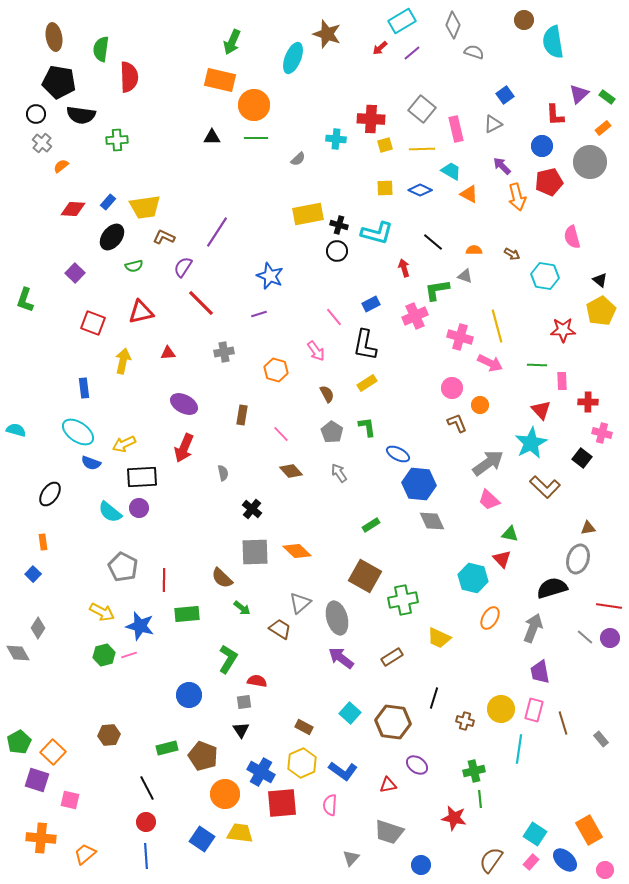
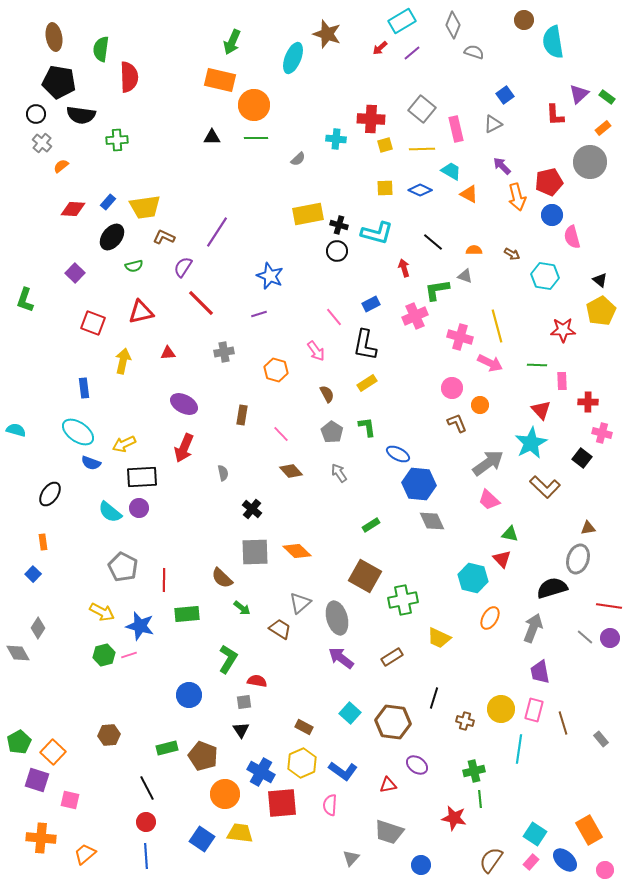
blue circle at (542, 146): moved 10 px right, 69 px down
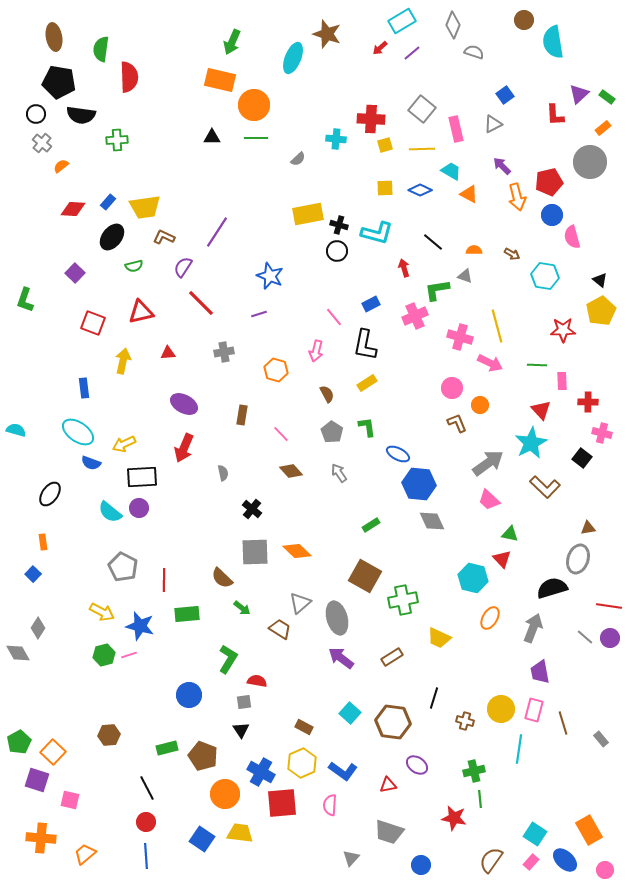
pink arrow at (316, 351): rotated 50 degrees clockwise
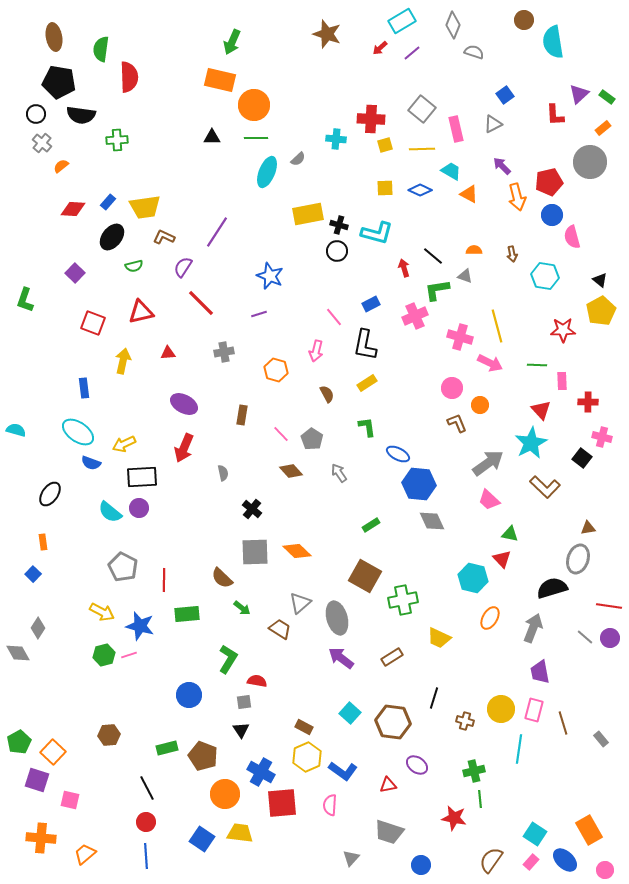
cyan ellipse at (293, 58): moved 26 px left, 114 px down
black line at (433, 242): moved 14 px down
brown arrow at (512, 254): rotated 49 degrees clockwise
gray pentagon at (332, 432): moved 20 px left, 7 px down
pink cross at (602, 433): moved 4 px down
yellow hexagon at (302, 763): moved 5 px right, 6 px up
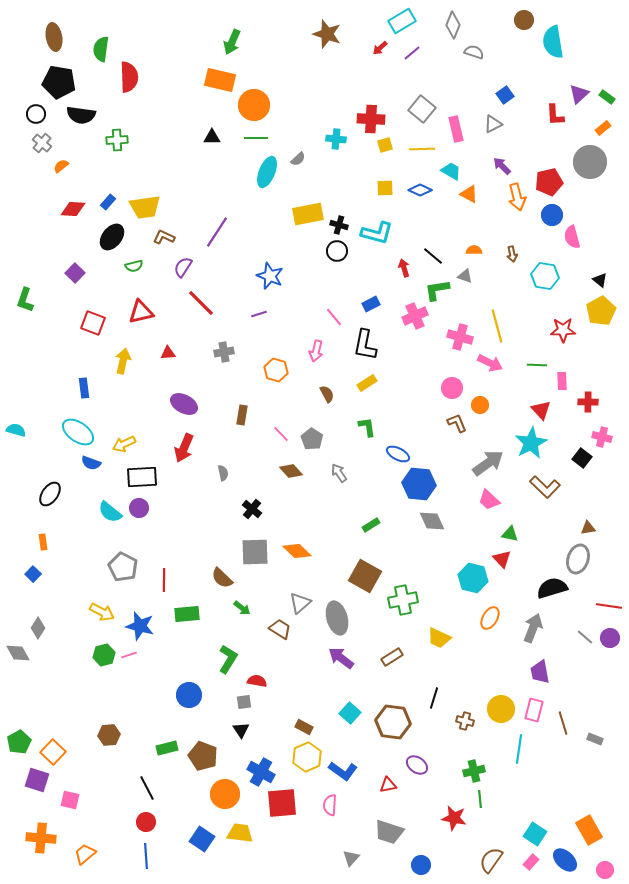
gray rectangle at (601, 739): moved 6 px left; rotated 28 degrees counterclockwise
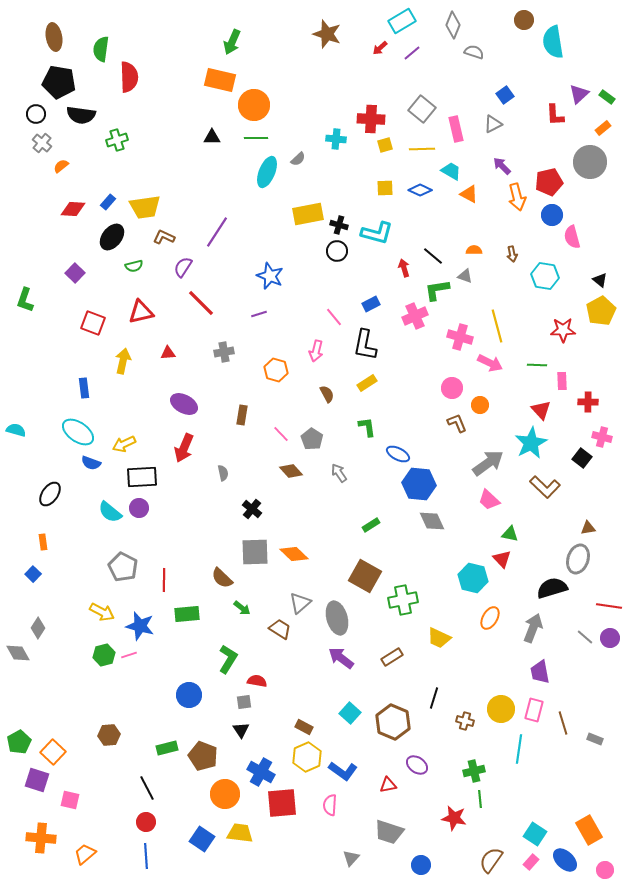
green cross at (117, 140): rotated 15 degrees counterclockwise
orange diamond at (297, 551): moved 3 px left, 3 px down
brown hexagon at (393, 722): rotated 16 degrees clockwise
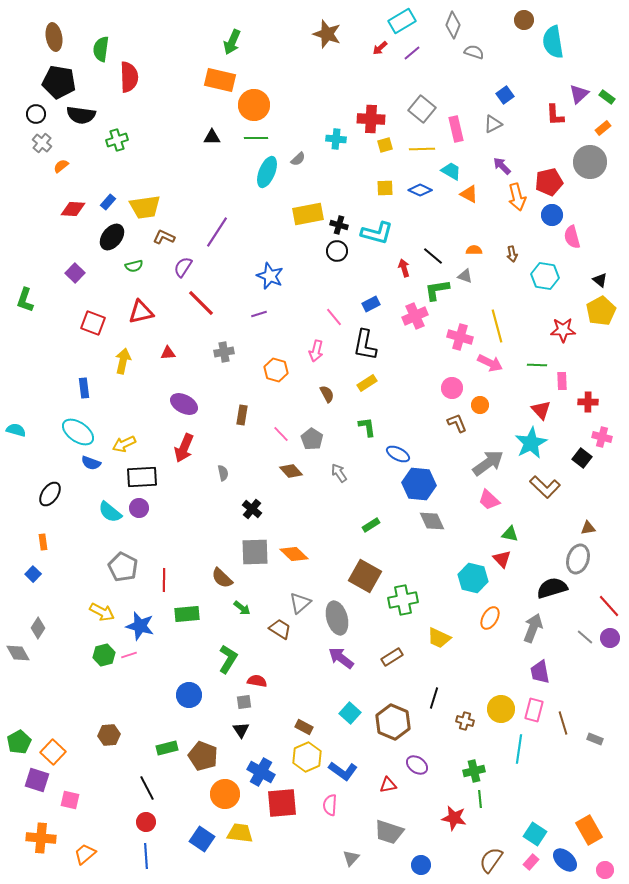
red line at (609, 606): rotated 40 degrees clockwise
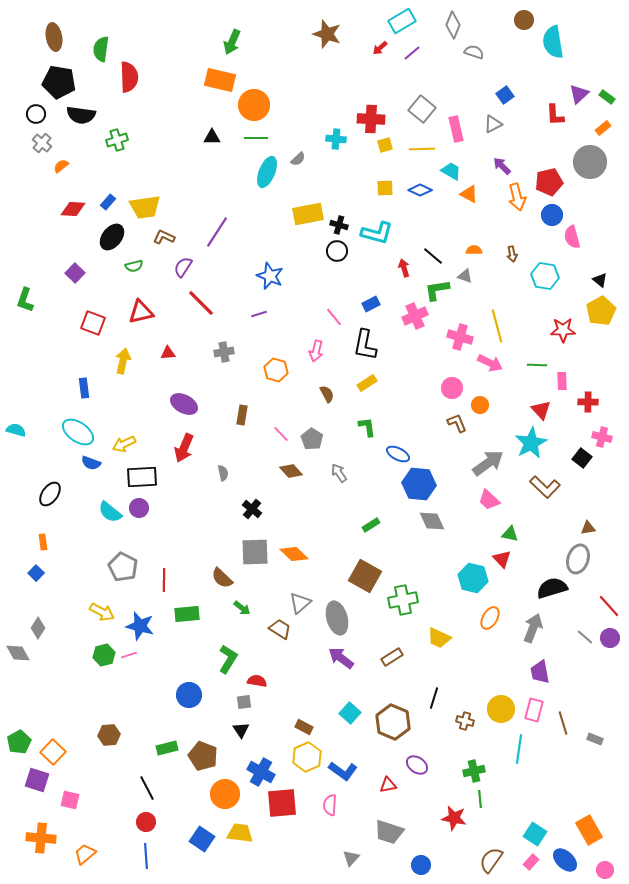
blue square at (33, 574): moved 3 px right, 1 px up
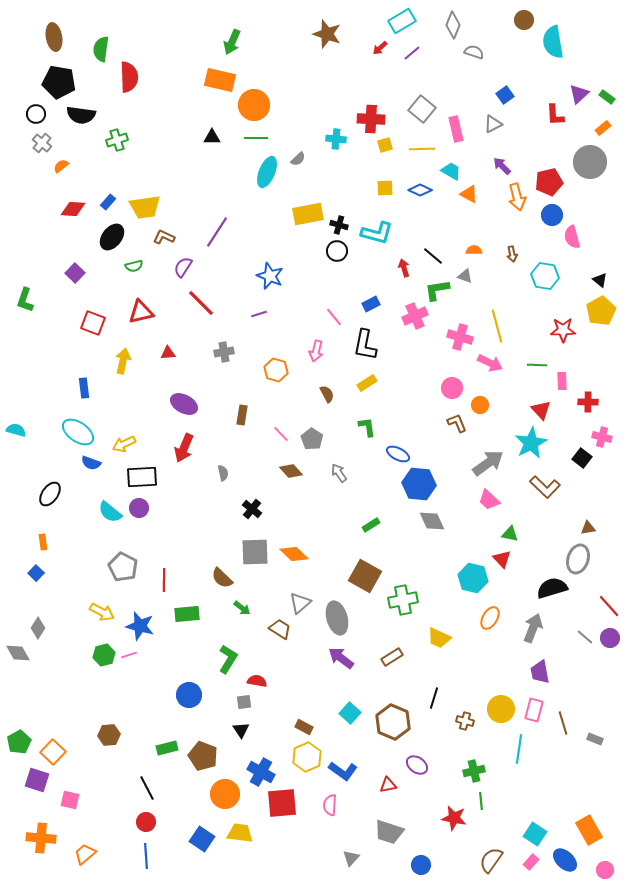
green line at (480, 799): moved 1 px right, 2 px down
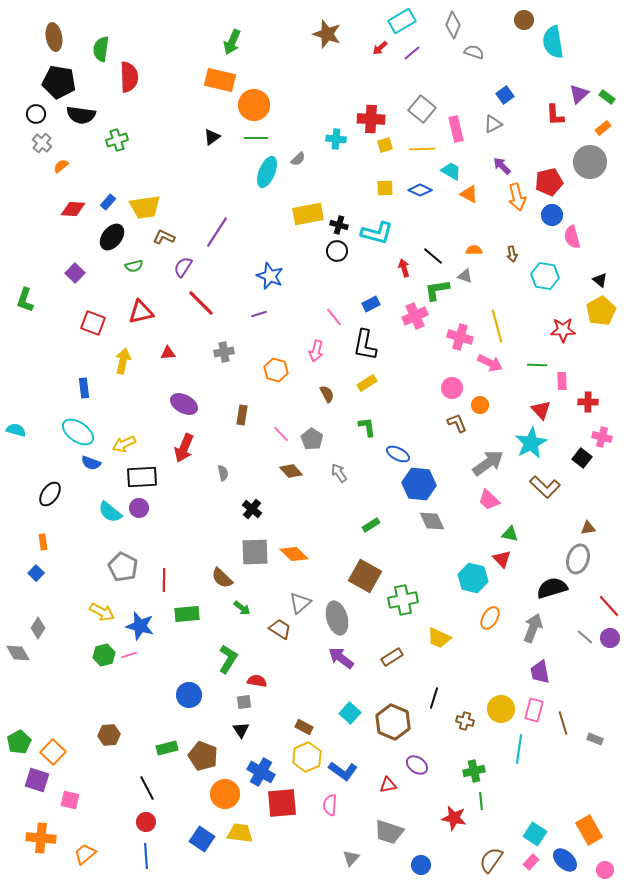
black triangle at (212, 137): rotated 36 degrees counterclockwise
